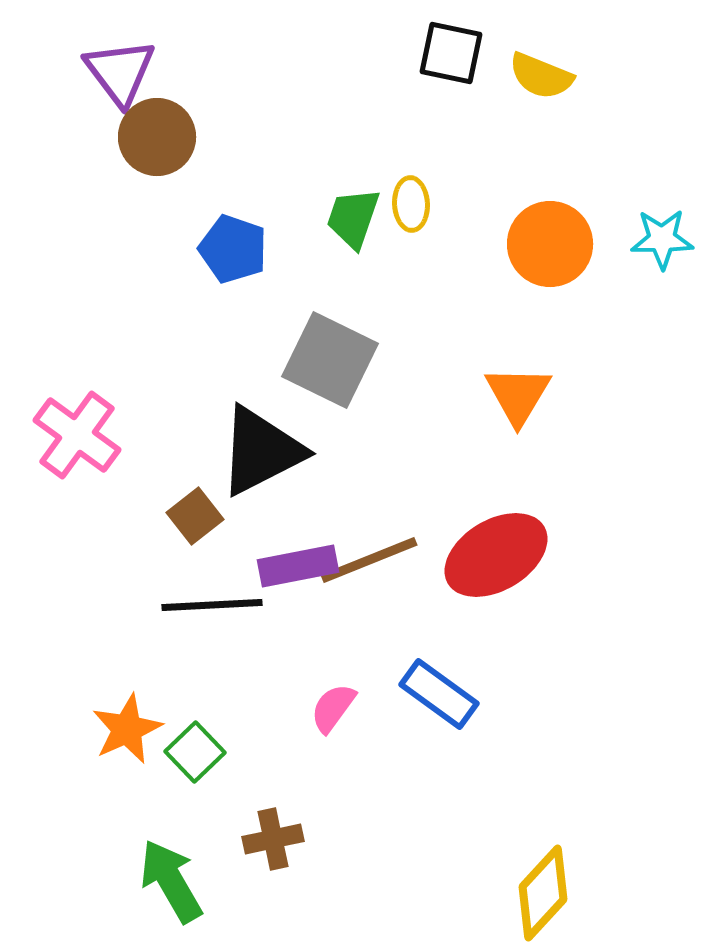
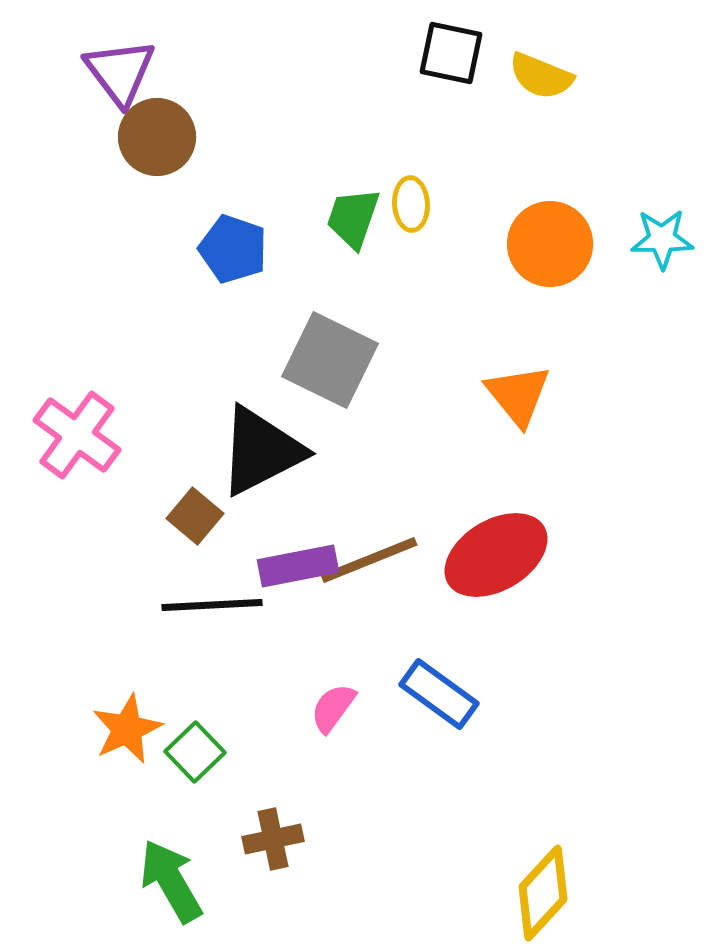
orange triangle: rotated 10 degrees counterclockwise
brown square: rotated 12 degrees counterclockwise
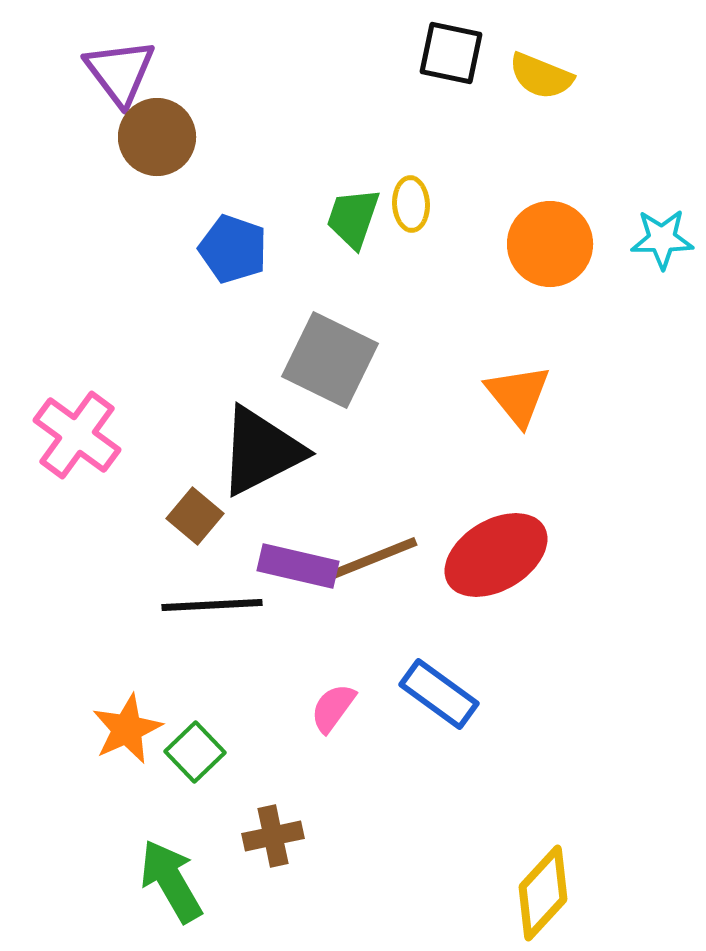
purple rectangle: rotated 24 degrees clockwise
brown cross: moved 3 px up
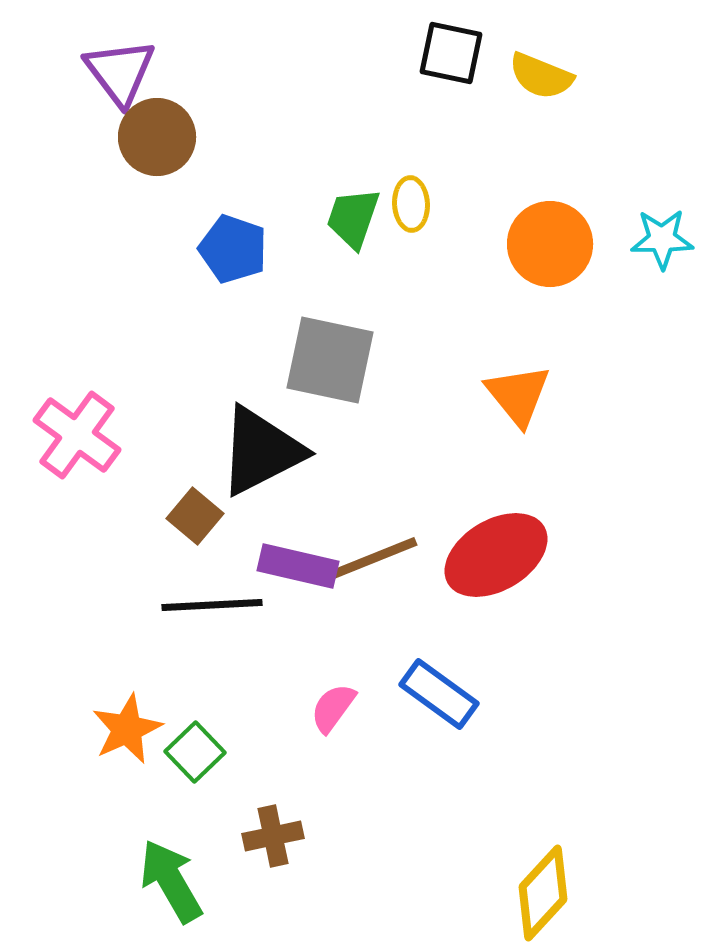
gray square: rotated 14 degrees counterclockwise
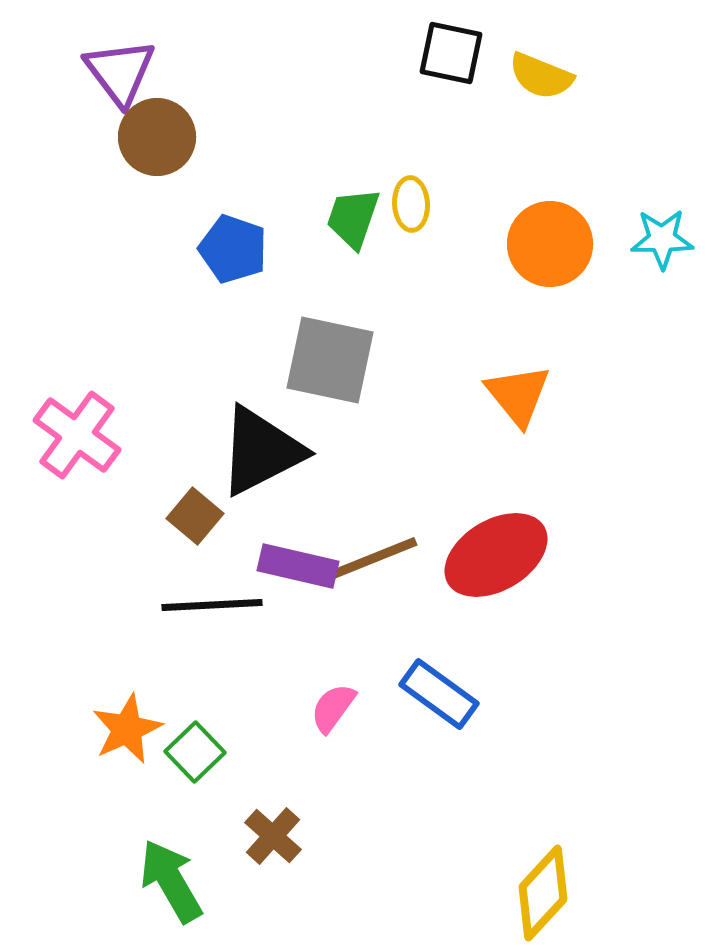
brown cross: rotated 36 degrees counterclockwise
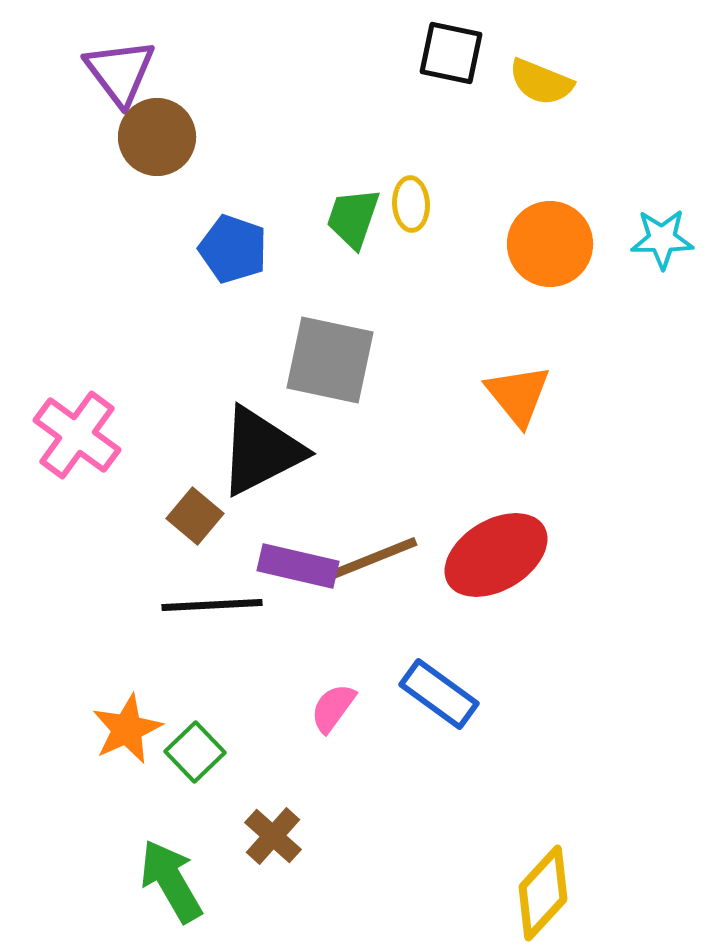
yellow semicircle: moved 6 px down
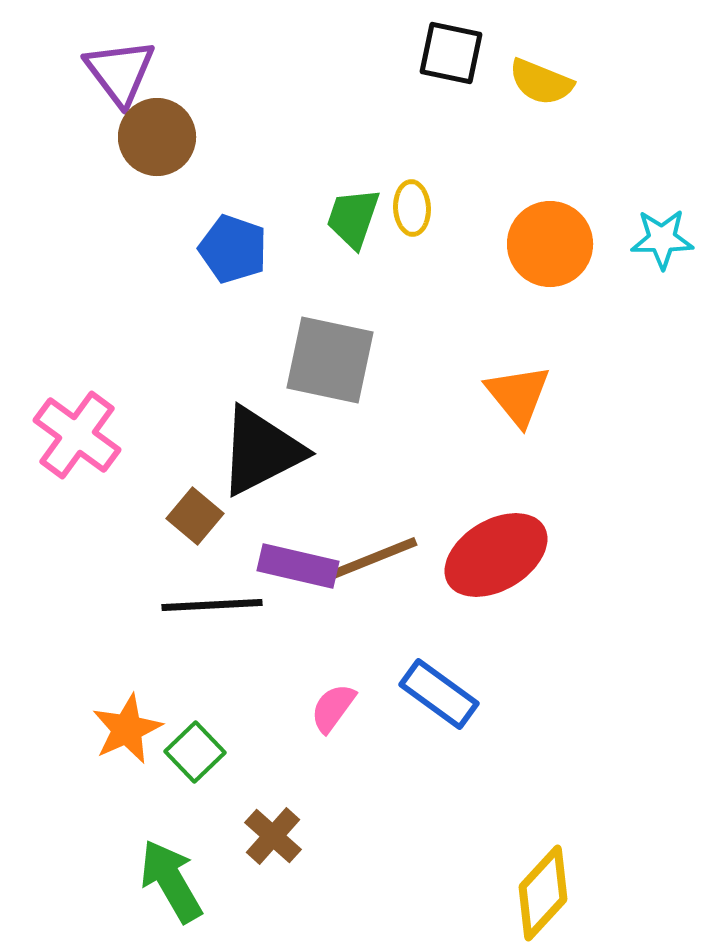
yellow ellipse: moved 1 px right, 4 px down
